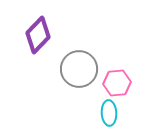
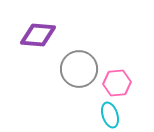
purple diamond: rotated 51 degrees clockwise
cyan ellipse: moved 1 px right, 2 px down; rotated 15 degrees counterclockwise
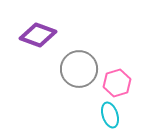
purple diamond: rotated 15 degrees clockwise
pink hexagon: rotated 12 degrees counterclockwise
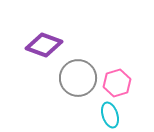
purple diamond: moved 6 px right, 10 px down
gray circle: moved 1 px left, 9 px down
